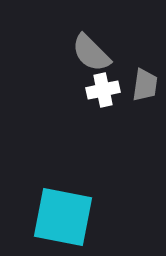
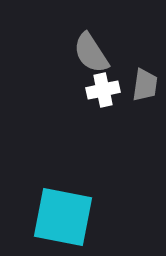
gray semicircle: rotated 12 degrees clockwise
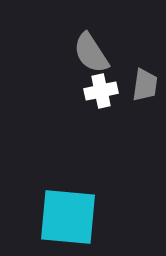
white cross: moved 2 px left, 1 px down
cyan square: moved 5 px right; rotated 6 degrees counterclockwise
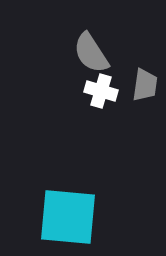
white cross: rotated 28 degrees clockwise
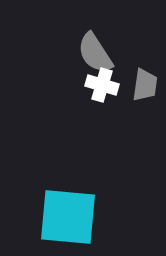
gray semicircle: moved 4 px right
white cross: moved 1 px right, 6 px up
